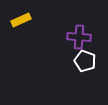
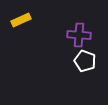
purple cross: moved 2 px up
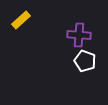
yellow rectangle: rotated 18 degrees counterclockwise
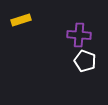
yellow rectangle: rotated 24 degrees clockwise
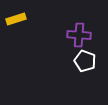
yellow rectangle: moved 5 px left, 1 px up
